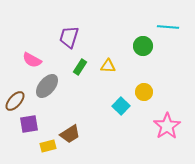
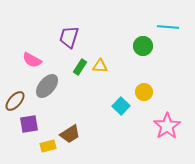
yellow triangle: moved 8 px left
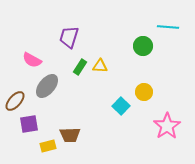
brown trapezoid: moved 1 px down; rotated 30 degrees clockwise
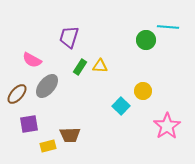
green circle: moved 3 px right, 6 px up
yellow circle: moved 1 px left, 1 px up
brown ellipse: moved 2 px right, 7 px up
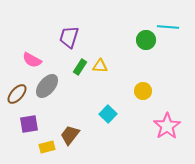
cyan square: moved 13 px left, 8 px down
brown trapezoid: rotated 130 degrees clockwise
yellow rectangle: moved 1 px left, 1 px down
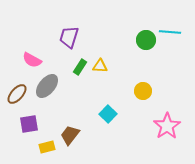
cyan line: moved 2 px right, 5 px down
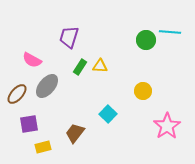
brown trapezoid: moved 5 px right, 2 px up
yellow rectangle: moved 4 px left
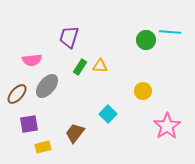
pink semicircle: rotated 36 degrees counterclockwise
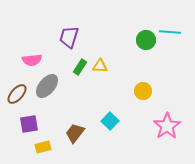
cyan square: moved 2 px right, 7 px down
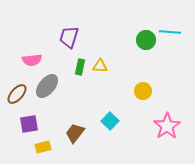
green rectangle: rotated 21 degrees counterclockwise
